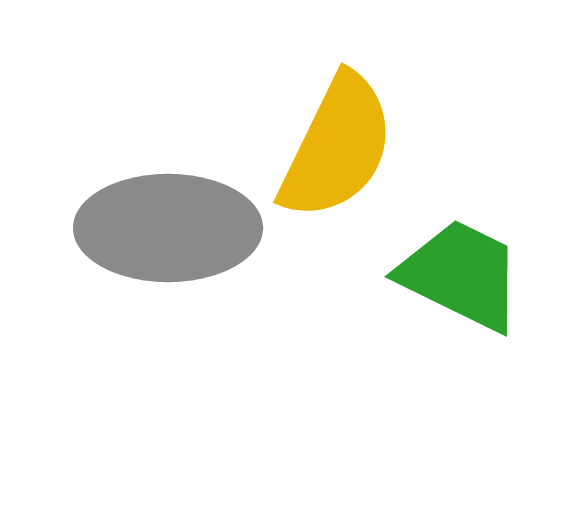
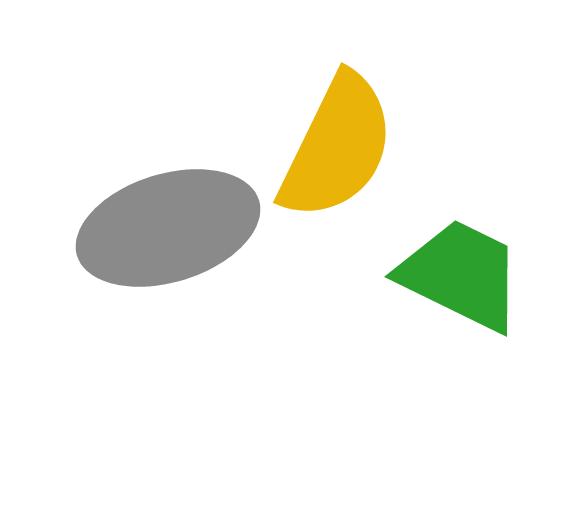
gray ellipse: rotated 17 degrees counterclockwise
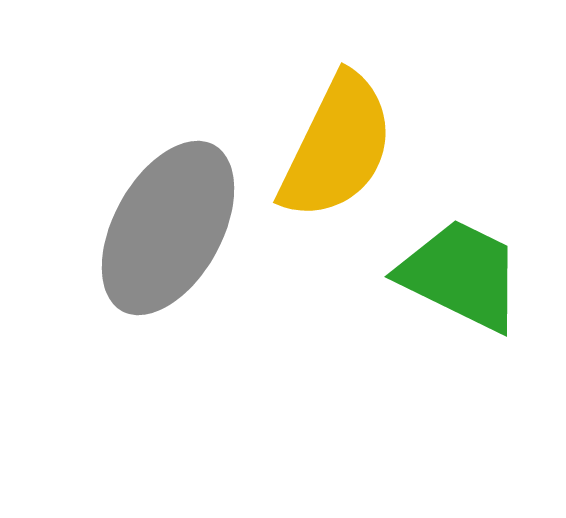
gray ellipse: rotated 44 degrees counterclockwise
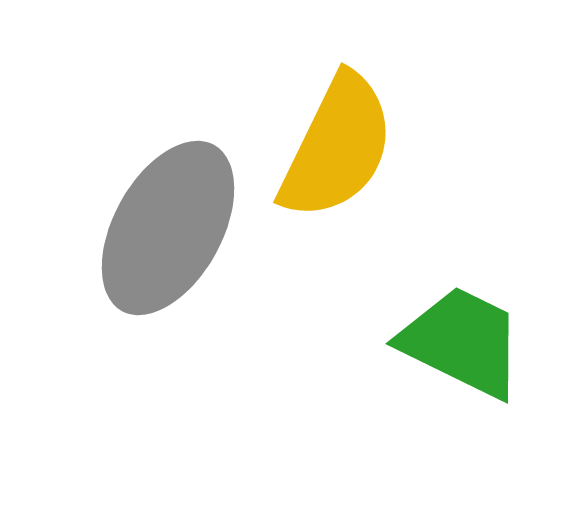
green trapezoid: moved 1 px right, 67 px down
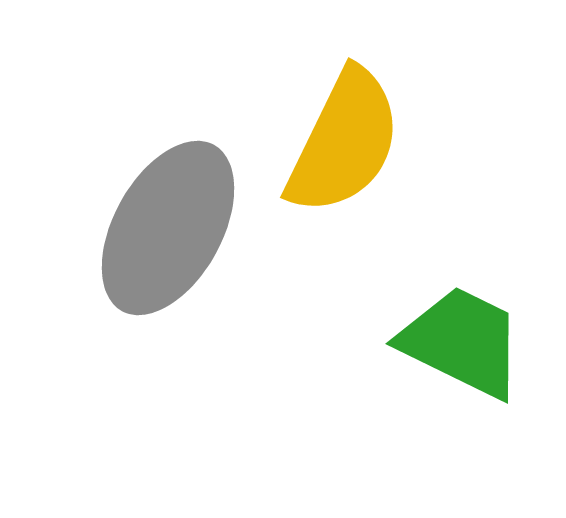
yellow semicircle: moved 7 px right, 5 px up
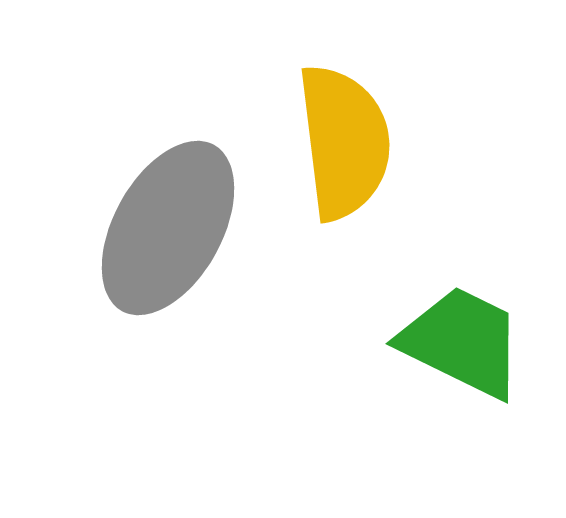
yellow semicircle: rotated 33 degrees counterclockwise
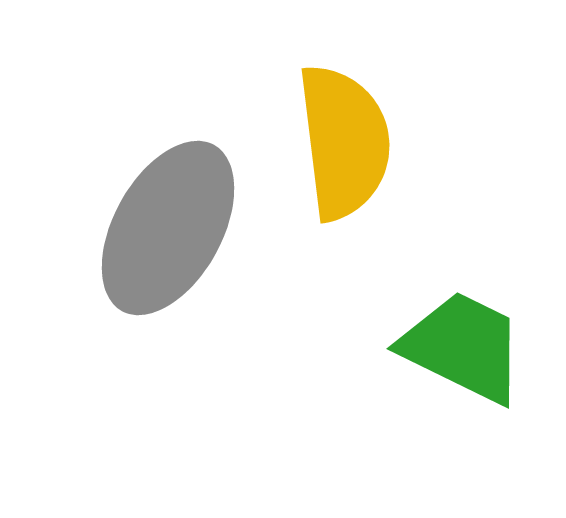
green trapezoid: moved 1 px right, 5 px down
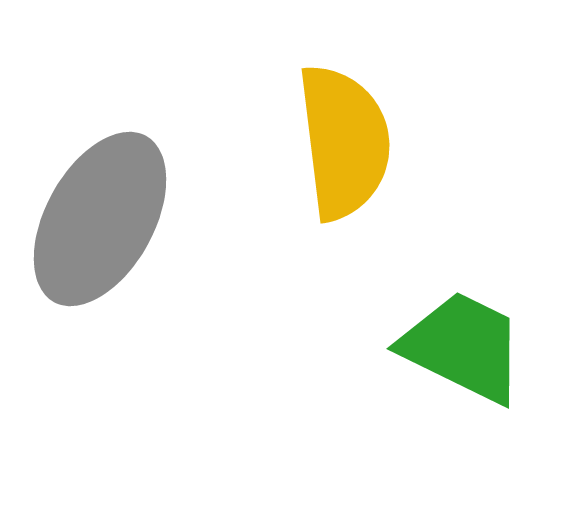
gray ellipse: moved 68 px left, 9 px up
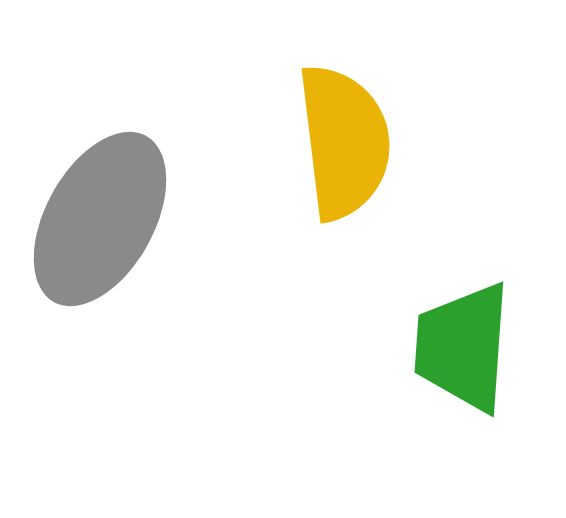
green trapezoid: rotated 112 degrees counterclockwise
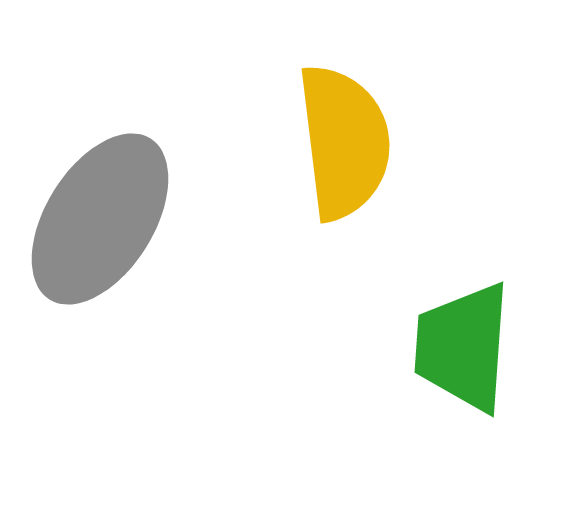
gray ellipse: rotated 3 degrees clockwise
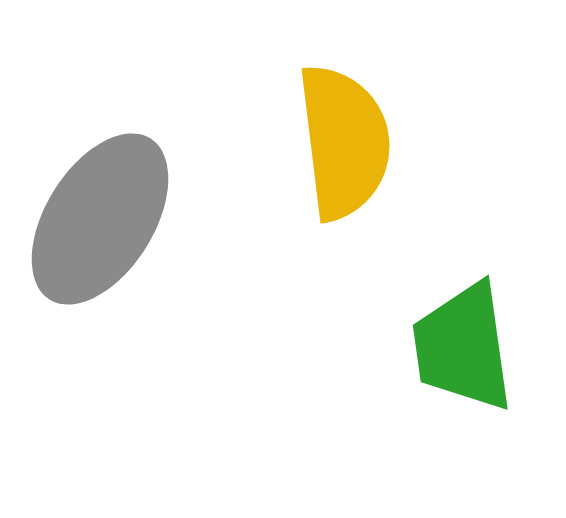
green trapezoid: rotated 12 degrees counterclockwise
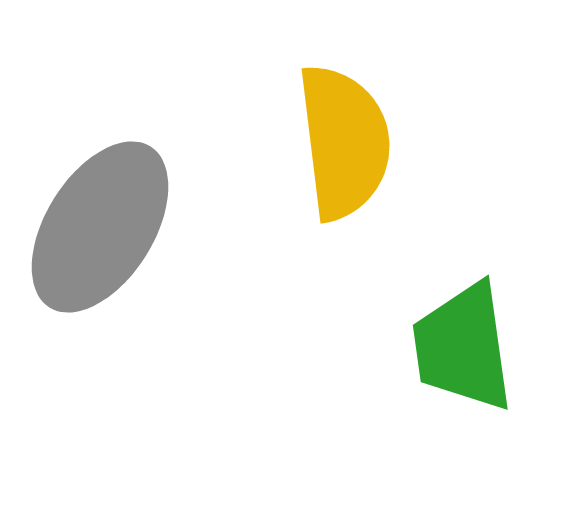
gray ellipse: moved 8 px down
